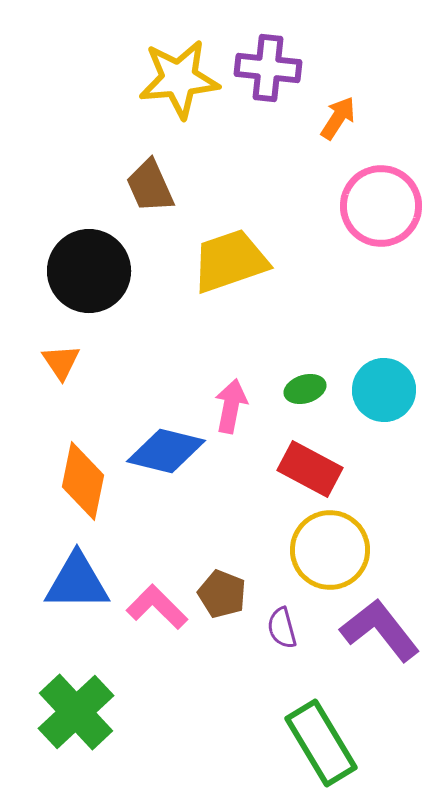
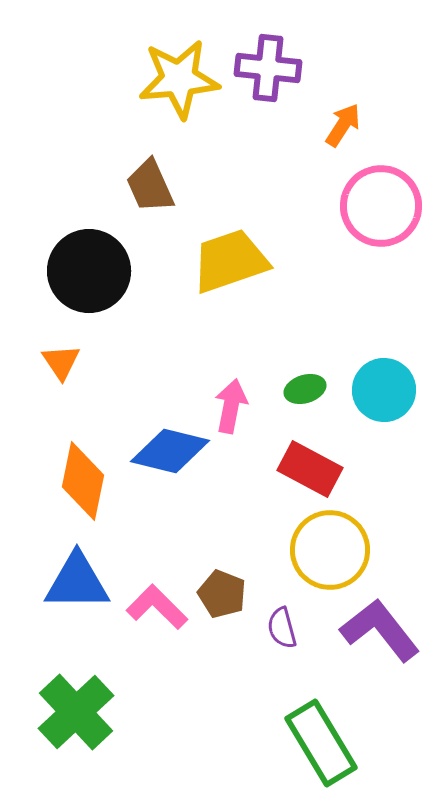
orange arrow: moved 5 px right, 7 px down
blue diamond: moved 4 px right
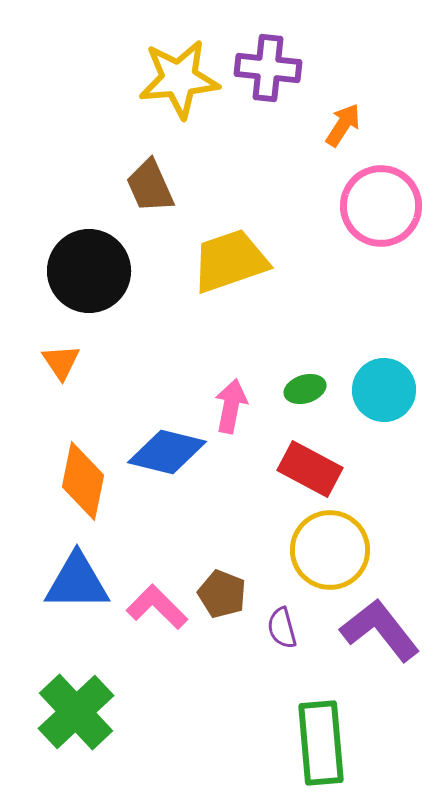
blue diamond: moved 3 px left, 1 px down
green rectangle: rotated 26 degrees clockwise
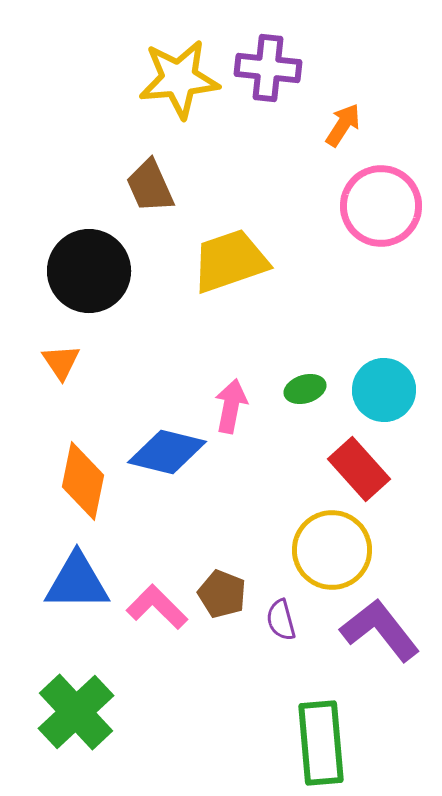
red rectangle: moved 49 px right; rotated 20 degrees clockwise
yellow circle: moved 2 px right
purple semicircle: moved 1 px left, 8 px up
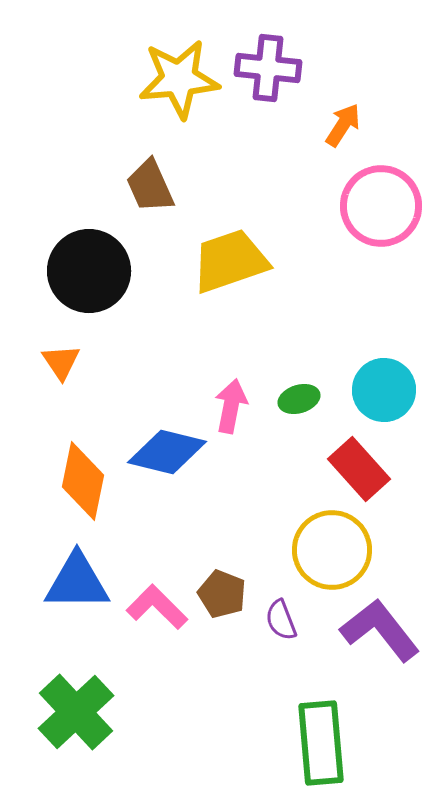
green ellipse: moved 6 px left, 10 px down
purple semicircle: rotated 6 degrees counterclockwise
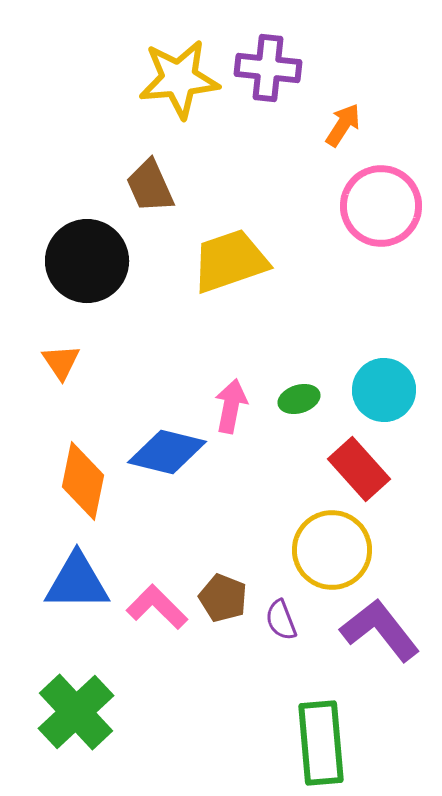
black circle: moved 2 px left, 10 px up
brown pentagon: moved 1 px right, 4 px down
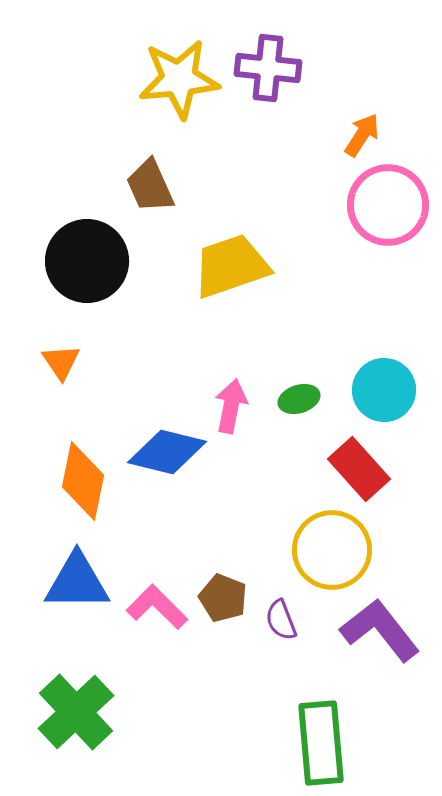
orange arrow: moved 19 px right, 10 px down
pink circle: moved 7 px right, 1 px up
yellow trapezoid: moved 1 px right, 5 px down
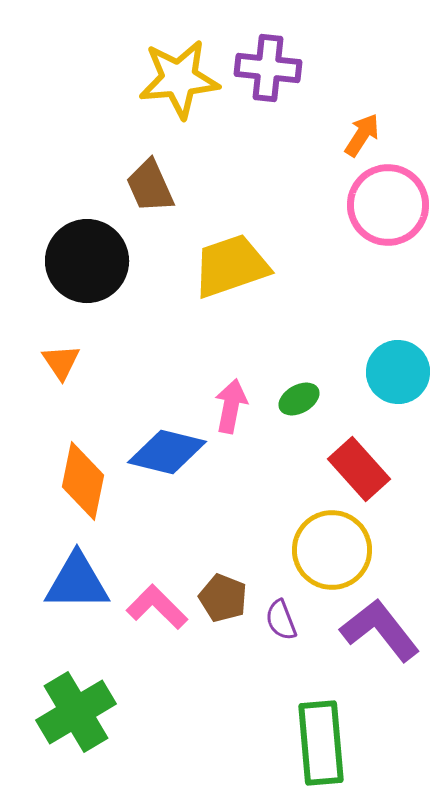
cyan circle: moved 14 px right, 18 px up
green ellipse: rotated 12 degrees counterclockwise
green cross: rotated 12 degrees clockwise
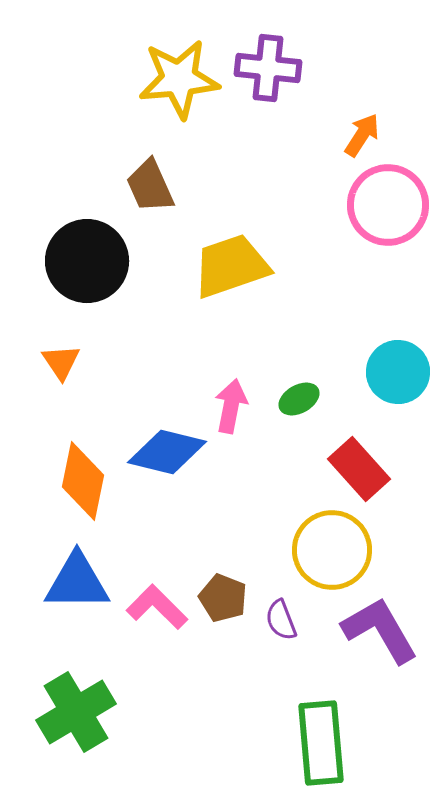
purple L-shape: rotated 8 degrees clockwise
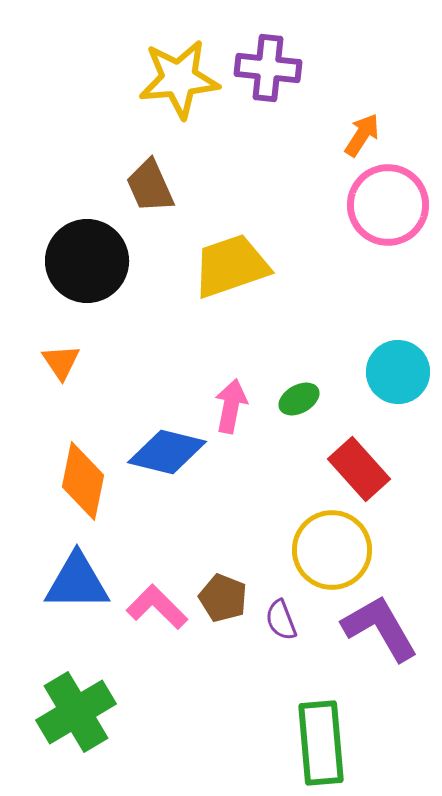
purple L-shape: moved 2 px up
